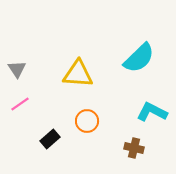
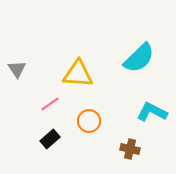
pink line: moved 30 px right
orange circle: moved 2 px right
brown cross: moved 4 px left, 1 px down
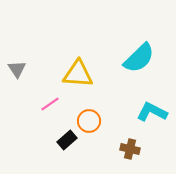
black rectangle: moved 17 px right, 1 px down
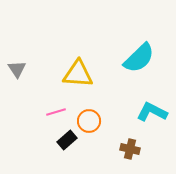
pink line: moved 6 px right, 8 px down; rotated 18 degrees clockwise
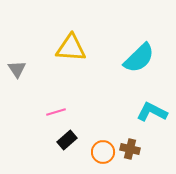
yellow triangle: moved 7 px left, 26 px up
orange circle: moved 14 px right, 31 px down
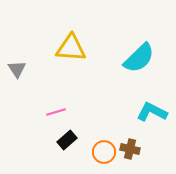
orange circle: moved 1 px right
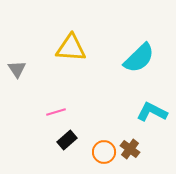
brown cross: rotated 24 degrees clockwise
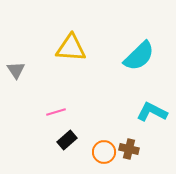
cyan semicircle: moved 2 px up
gray triangle: moved 1 px left, 1 px down
brown cross: moved 1 px left; rotated 24 degrees counterclockwise
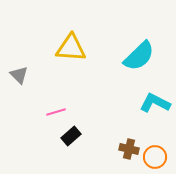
gray triangle: moved 3 px right, 5 px down; rotated 12 degrees counterclockwise
cyan L-shape: moved 3 px right, 9 px up
black rectangle: moved 4 px right, 4 px up
orange circle: moved 51 px right, 5 px down
